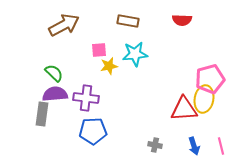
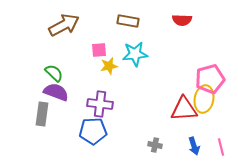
purple semicircle: moved 1 px right, 2 px up; rotated 25 degrees clockwise
purple cross: moved 14 px right, 6 px down
pink line: moved 1 px down
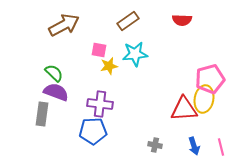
brown rectangle: rotated 45 degrees counterclockwise
pink square: rotated 14 degrees clockwise
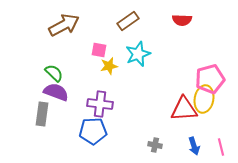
cyan star: moved 3 px right; rotated 15 degrees counterclockwise
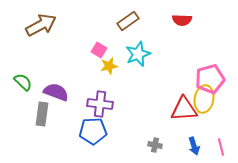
brown arrow: moved 23 px left
pink square: rotated 21 degrees clockwise
green semicircle: moved 31 px left, 9 px down
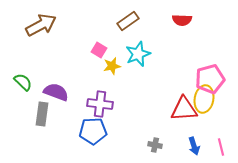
yellow star: moved 3 px right
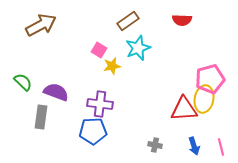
cyan star: moved 6 px up
gray rectangle: moved 1 px left, 3 px down
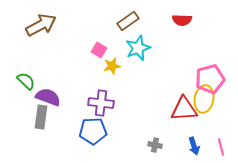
green semicircle: moved 3 px right, 1 px up
purple semicircle: moved 8 px left, 5 px down
purple cross: moved 1 px right, 1 px up
